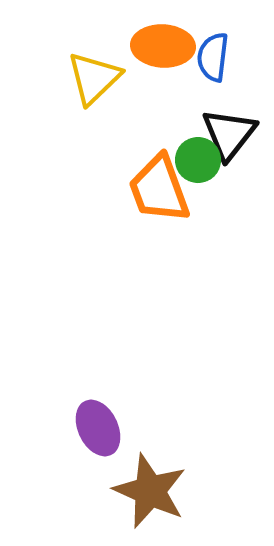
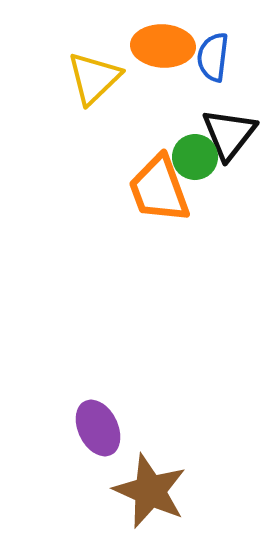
green circle: moved 3 px left, 3 px up
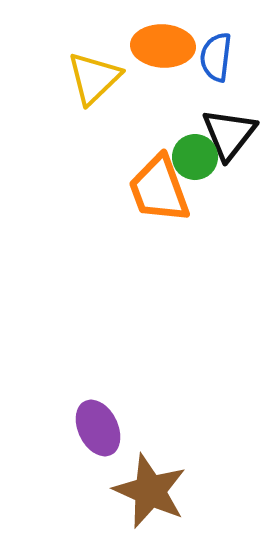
blue semicircle: moved 3 px right
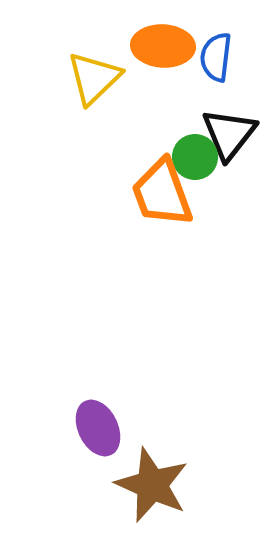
orange trapezoid: moved 3 px right, 4 px down
brown star: moved 2 px right, 6 px up
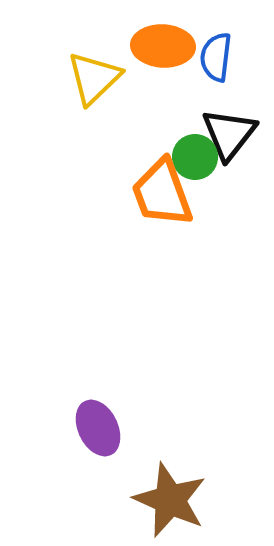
brown star: moved 18 px right, 15 px down
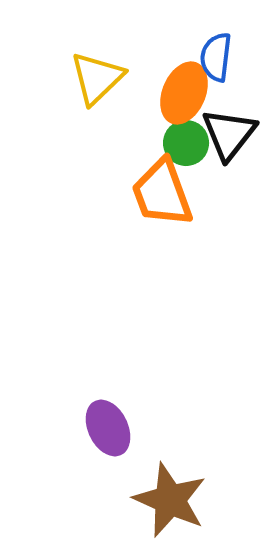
orange ellipse: moved 21 px right, 47 px down; rotated 70 degrees counterclockwise
yellow triangle: moved 3 px right
green circle: moved 9 px left, 14 px up
purple ellipse: moved 10 px right
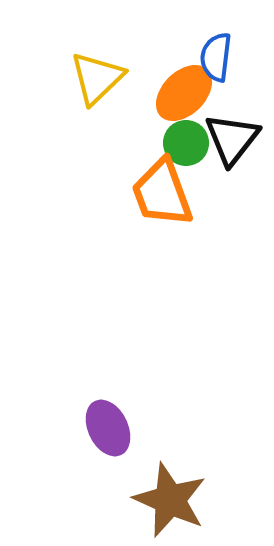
orange ellipse: rotated 22 degrees clockwise
black triangle: moved 3 px right, 5 px down
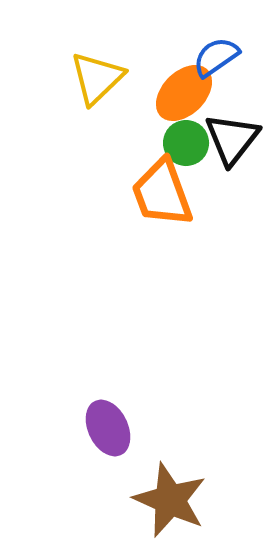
blue semicircle: rotated 48 degrees clockwise
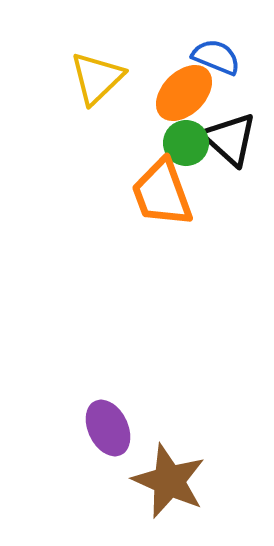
blue semicircle: rotated 57 degrees clockwise
black triangle: moved 2 px left; rotated 26 degrees counterclockwise
brown star: moved 1 px left, 19 px up
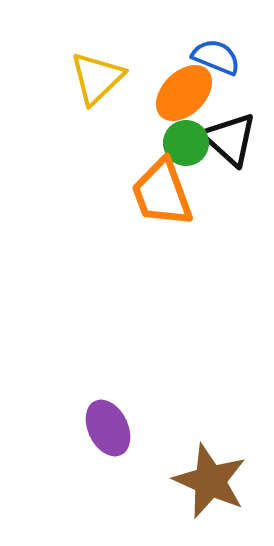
brown star: moved 41 px right
